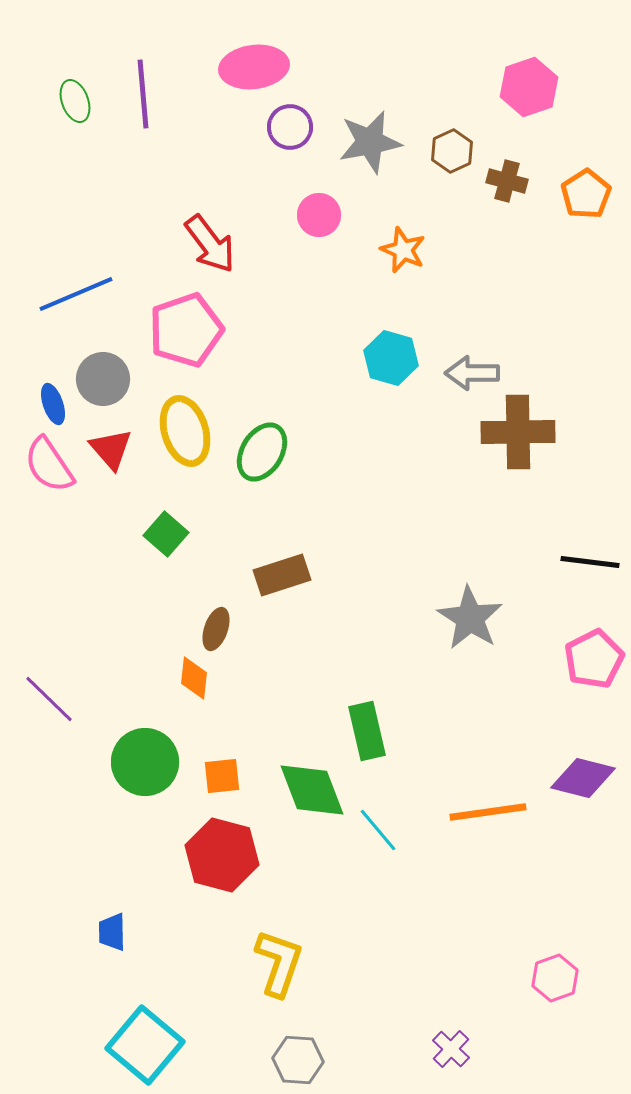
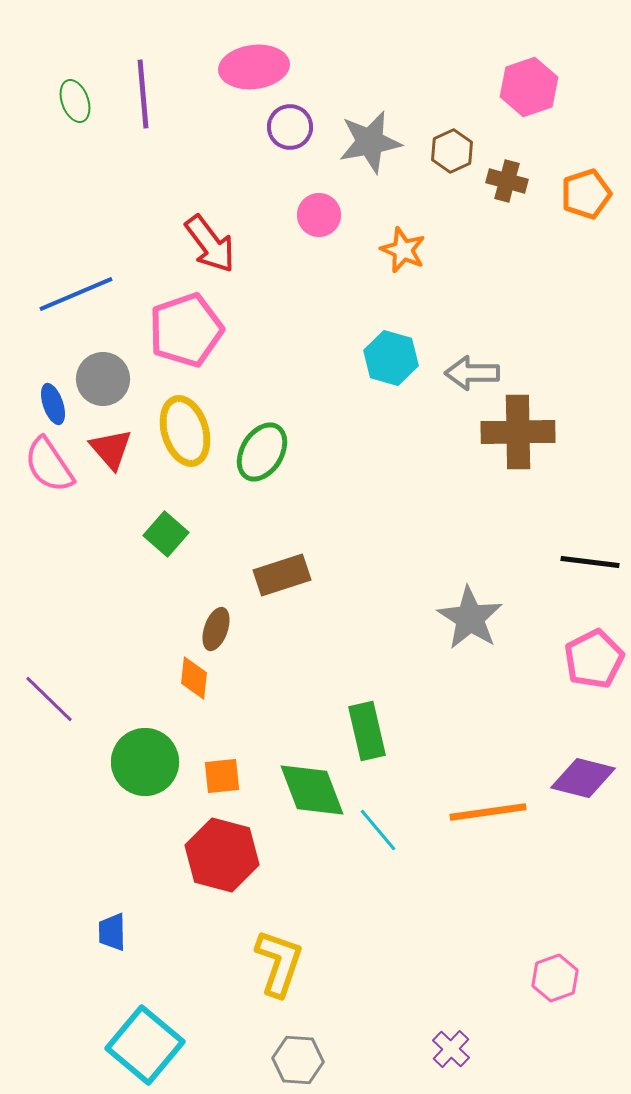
orange pentagon at (586, 194): rotated 15 degrees clockwise
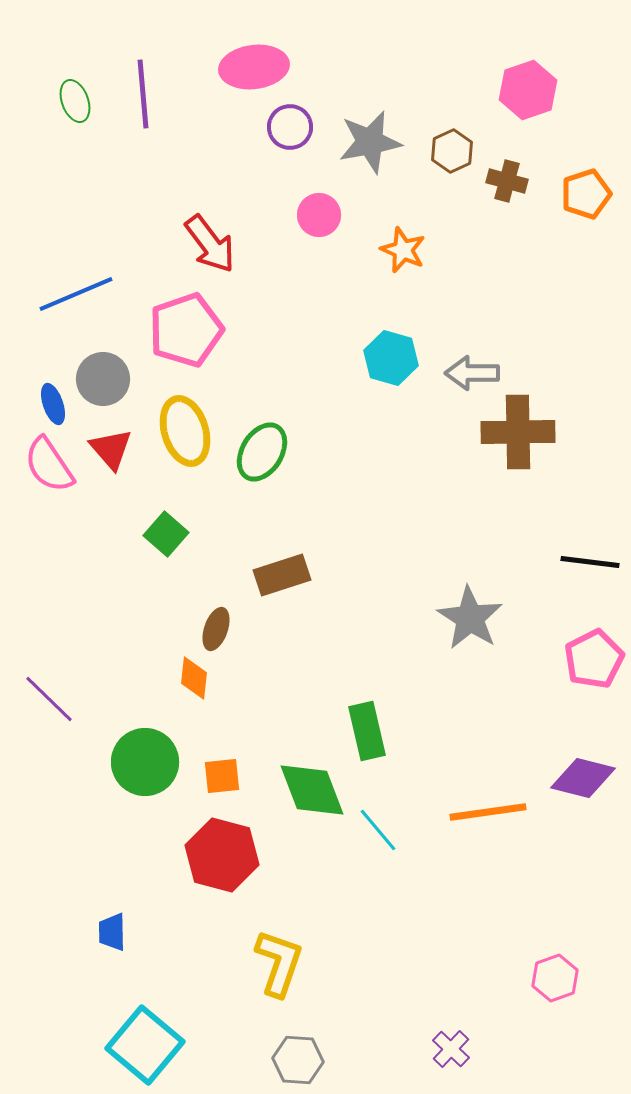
pink hexagon at (529, 87): moved 1 px left, 3 px down
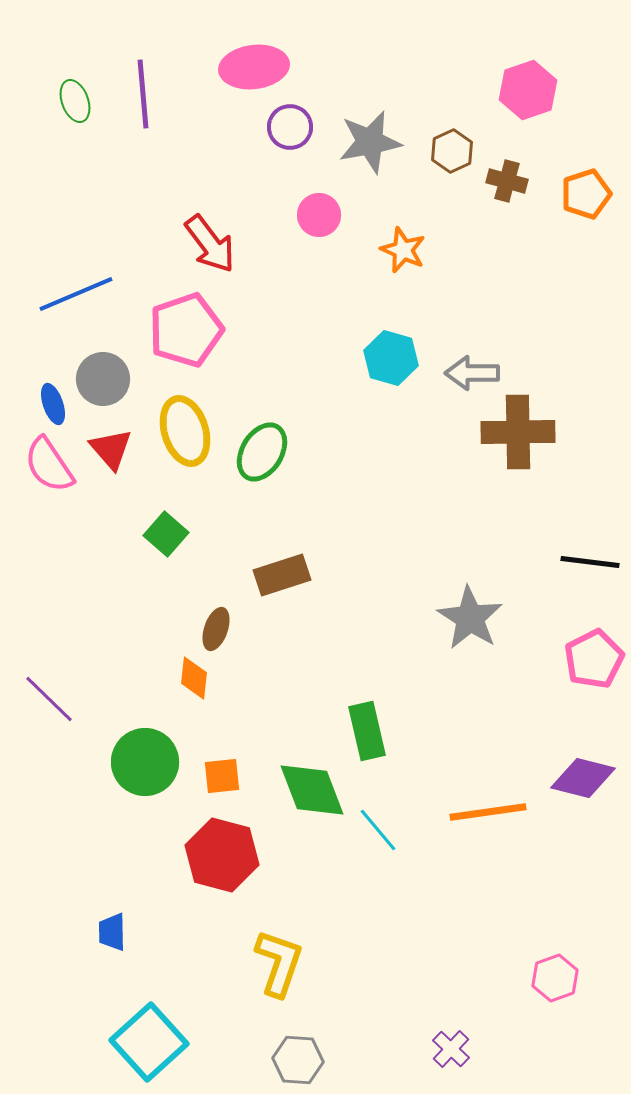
cyan square at (145, 1045): moved 4 px right, 3 px up; rotated 8 degrees clockwise
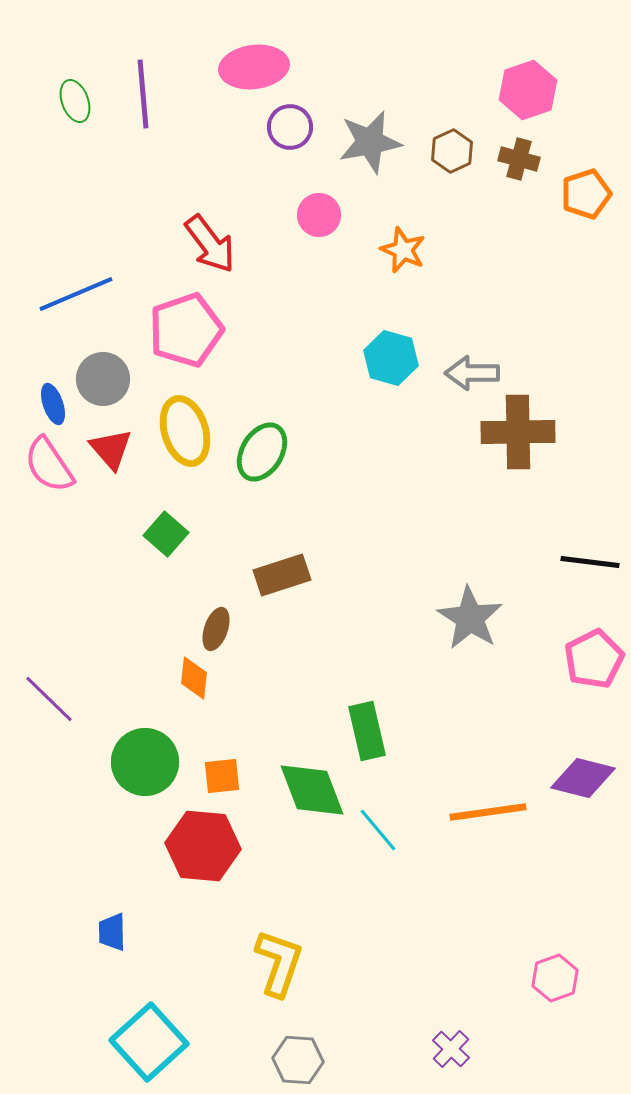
brown cross at (507, 181): moved 12 px right, 22 px up
red hexagon at (222, 855): moved 19 px left, 9 px up; rotated 10 degrees counterclockwise
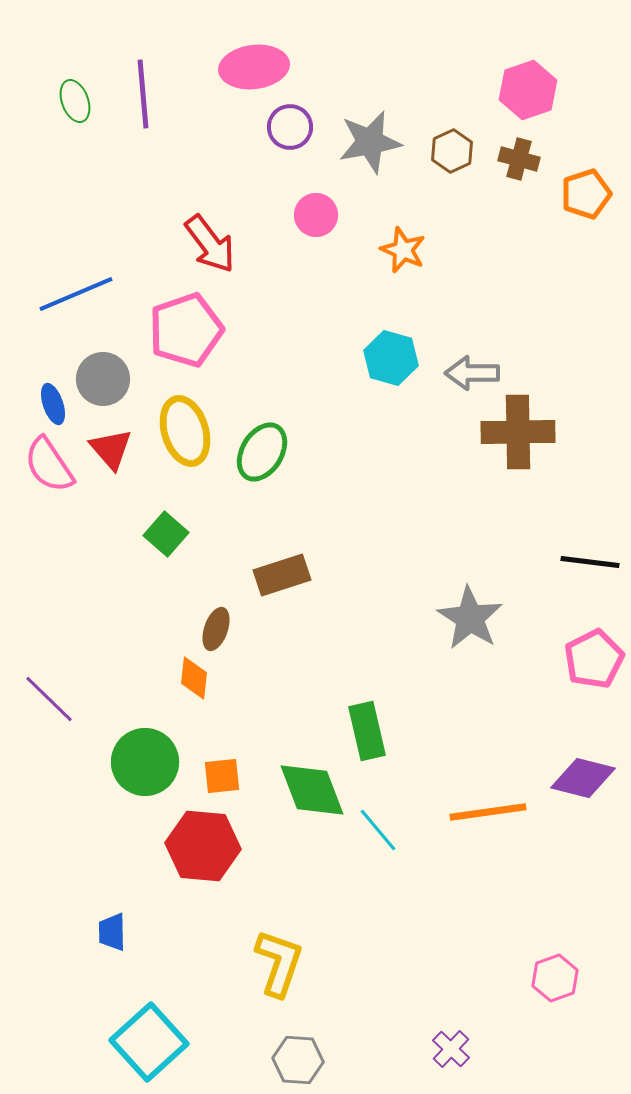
pink circle at (319, 215): moved 3 px left
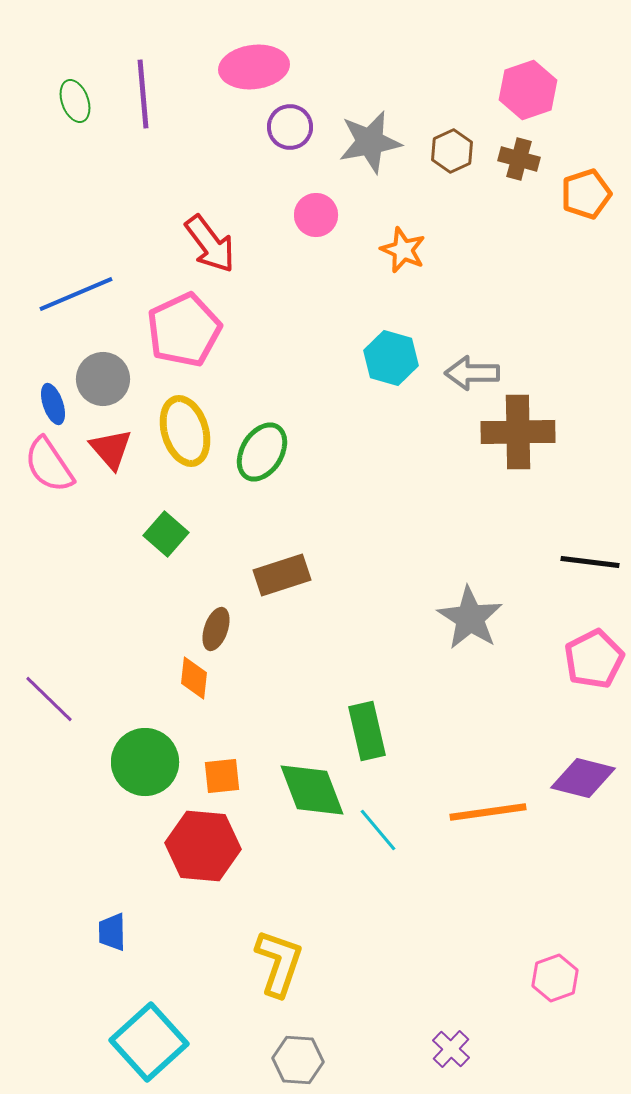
pink pentagon at (186, 330): moved 2 px left; rotated 6 degrees counterclockwise
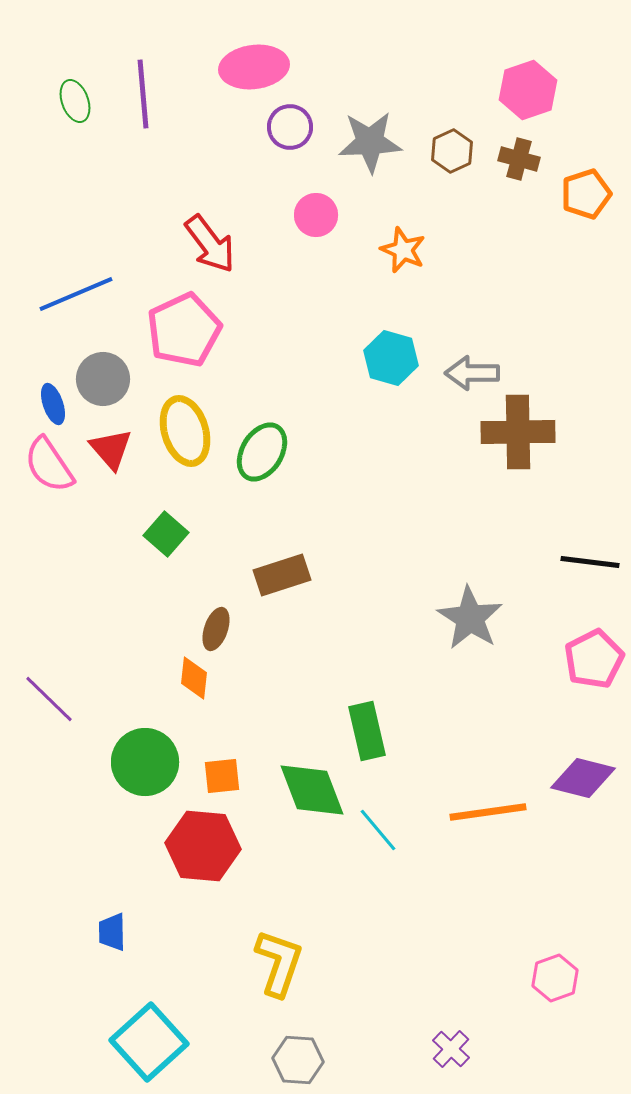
gray star at (370, 142): rotated 8 degrees clockwise
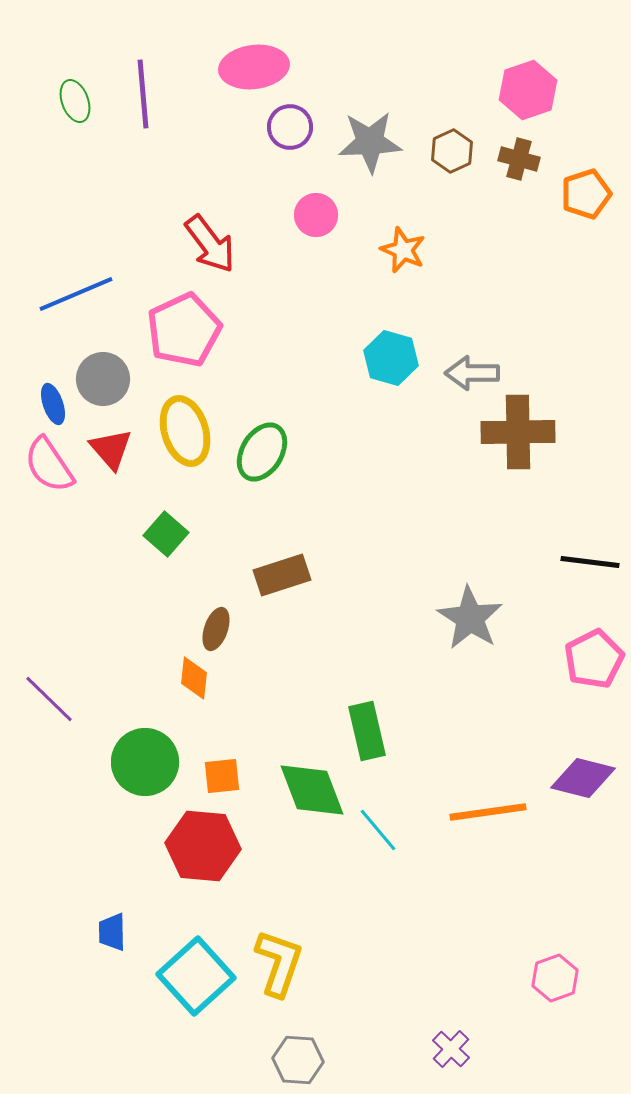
cyan square at (149, 1042): moved 47 px right, 66 px up
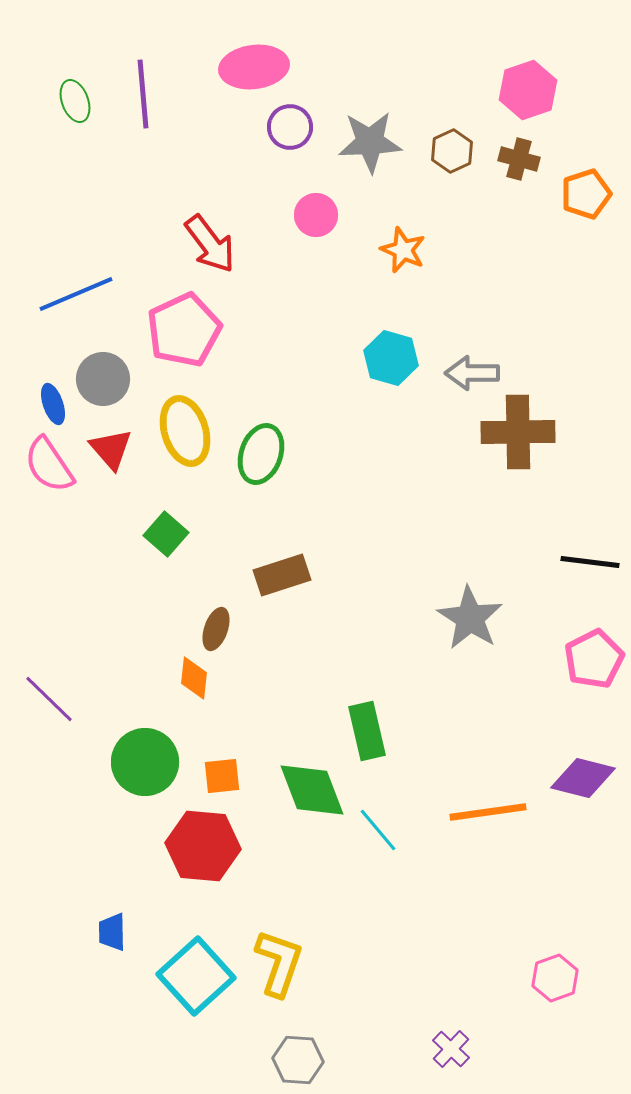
green ellipse at (262, 452): moved 1 px left, 2 px down; rotated 12 degrees counterclockwise
